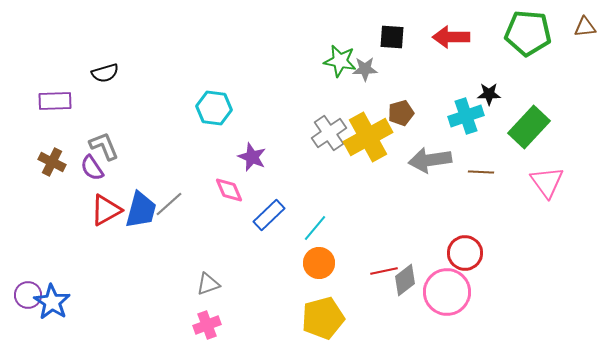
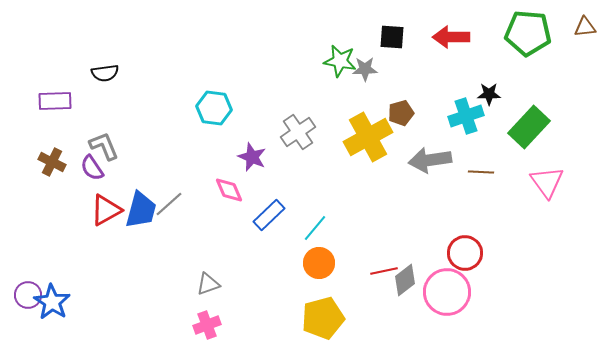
black semicircle: rotated 8 degrees clockwise
gray cross: moved 31 px left, 1 px up
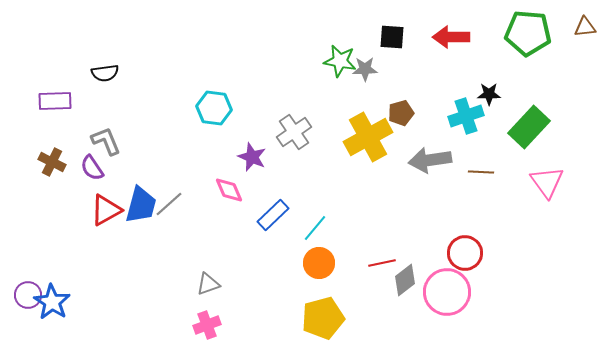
gray cross: moved 4 px left
gray L-shape: moved 2 px right, 5 px up
blue trapezoid: moved 5 px up
blue rectangle: moved 4 px right
red line: moved 2 px left, 8 px up
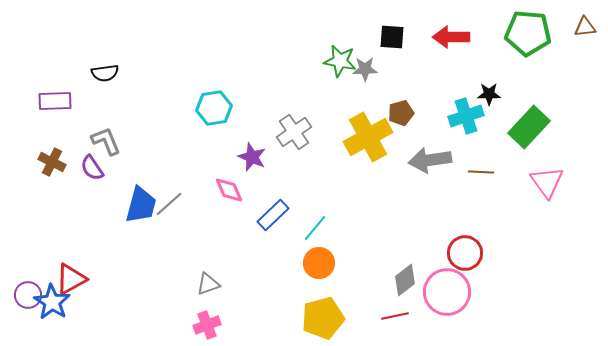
cyan hexagon: rotated 16 degrees counterclockwise
red triangle: moved 35 px left, 69 px down
red line: moved 13 px right, 53 px down
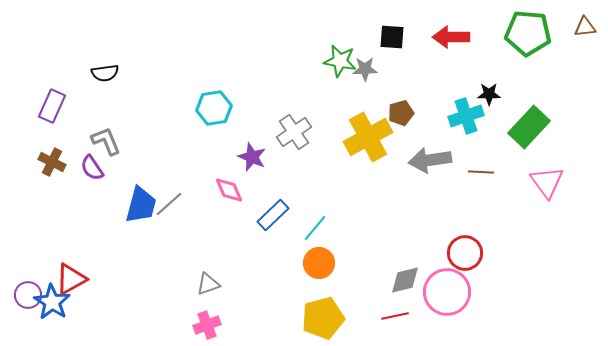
purple rectangle: moved 3 px left, 5 px down; rotated 64 degrees counterclockwise
gray diamond: rotated 24 degrees clockwise
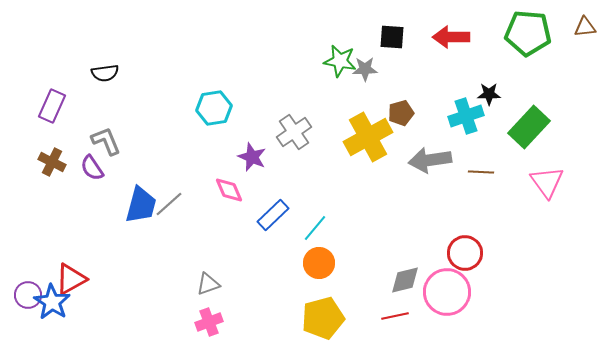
pink cross: moved 2 px right, 3 px up
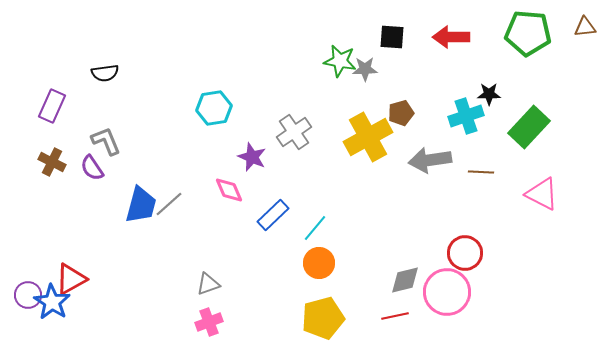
pink triangle: moved 5 px left, 12 px down; rotated 27 degrees counterclockwise
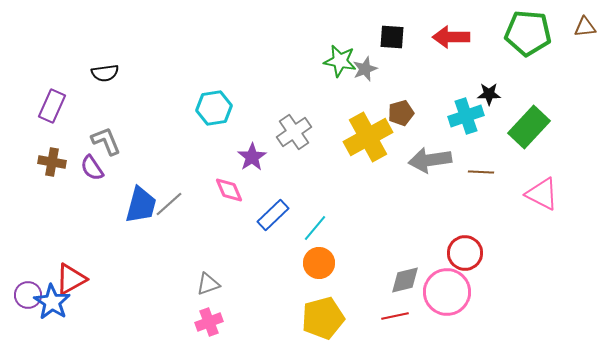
gray star: rotated 20 degrees counterclockwise
purple star: rotated 16 degrees clockwise
brown cross: rotated 16 degrees counterclockwise
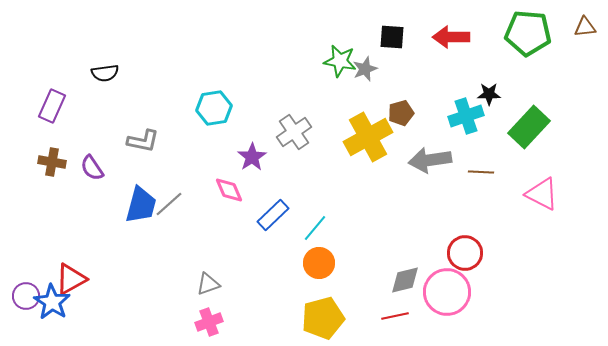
gray L-shape: moved 37 px right; rotated 124 degrees clockwise
purple circle: moved 2 px left, 1 px down
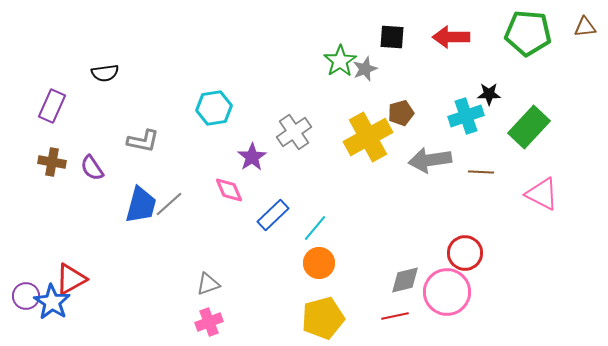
green star: rotated 28 degrees clockwise
